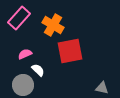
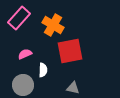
white semicircle: moved 5 px right; rotated 48 degrees clockwise
gray triangle: moved 29 px left
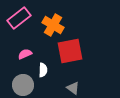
pink rectangle: rotated 10 degrees clockwise
gray triangle: rotated 24 degrees clockwise
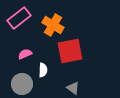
gray circle: moved 1 px left, 1 px up
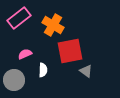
gray circle: moved 8 px left, 4 px up
gray triangle: moved 13 px right, 17 px up
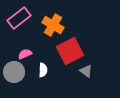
red square: rotated 16 degrees counterclockwise
gray circle: moved 8 px up
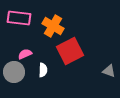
pink rectangle: rotated 45 degrees clockwise
orange cross: moved 1 px down
gray triangle: moved 23 px right; rotated 16 degrees counterclockwise
